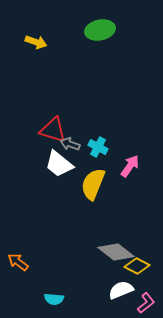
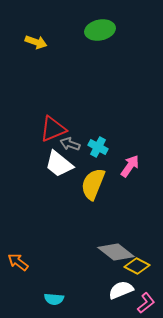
red triangle: moved 1 px up; rotated 40 degrees counterclockwise
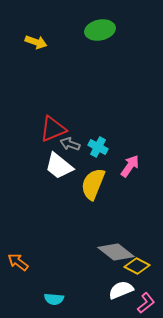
white trapezoid: moved 2 px down
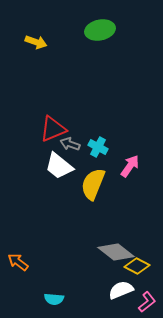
pink L-shape: moved 1 px right, 1 px up
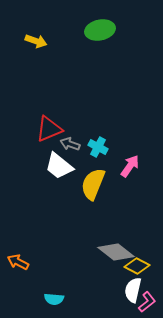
yellow arrow: moved 1 px up
red triangle: moved 4 px left
orange arrow: rotated 10 degrees counterclockwise
white semicircle: moved 12 px right; rotated 55 degrees counterclockwise
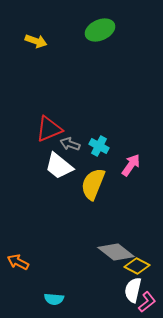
green ellipse: rotated 12 degrees counterclockwise
cyan cross: moved 1 px right, 1 px up
pink arrow: moved 1 px right, 1 px up
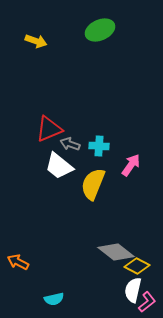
cyan cross: rotated 24 degrees counterclockwise
cyan semicircle: rotated 18 degrees counterclockwise
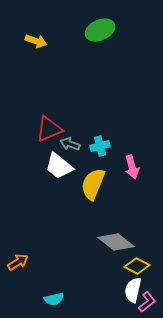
cyan cross: moved 1 px right; rotated 18 degrees counterclockwise
pink arrow: moved 1 px right, 2 px down; rotated 130 degrees clockwise
gray diamond: moved 10 px up
orange arrow: rotated 120 degrees clockwise
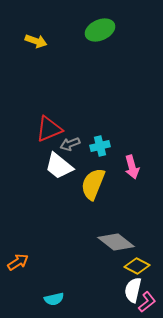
gray arrow: rotated 42 degrees counterclockwise
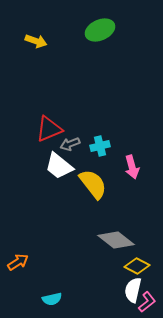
yellow semicircle: rotated 120 degrees clockwise
gray diamond: moved 2 px up
cyan semicircle: moved 2 px left
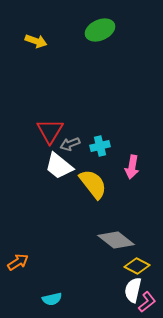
red triangle: moved 1 px right, 2 px down; rotated 36 degrees counterclockwise
pink arrow: rotated 25 degrees clockwise
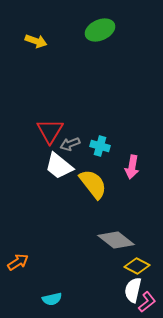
cyan cross: rotated 30 degrees clockwise
